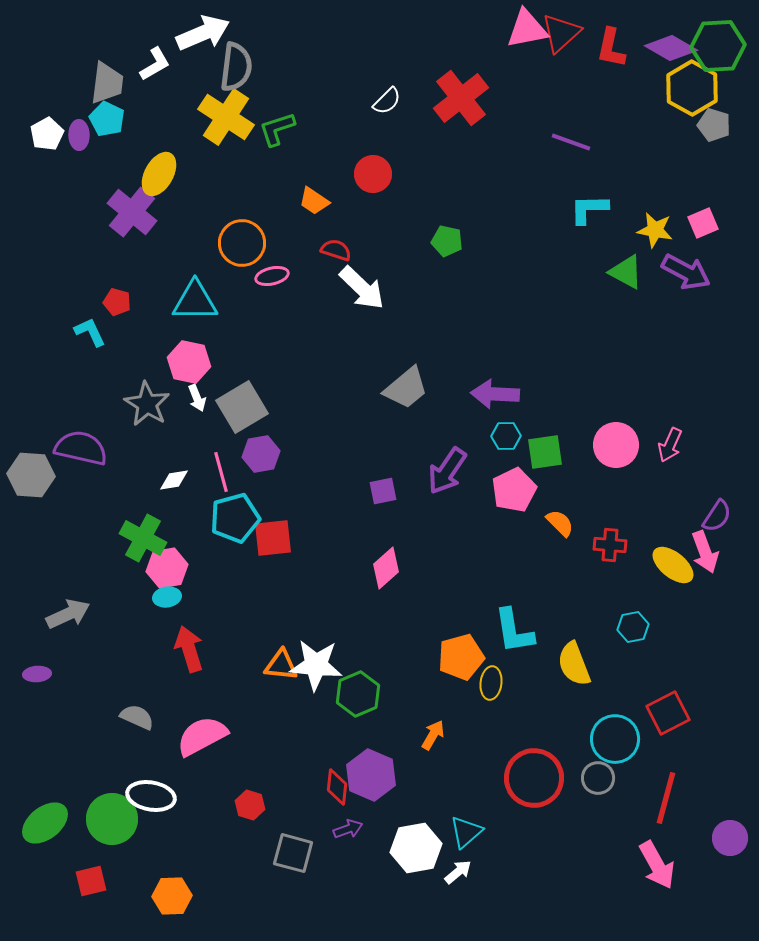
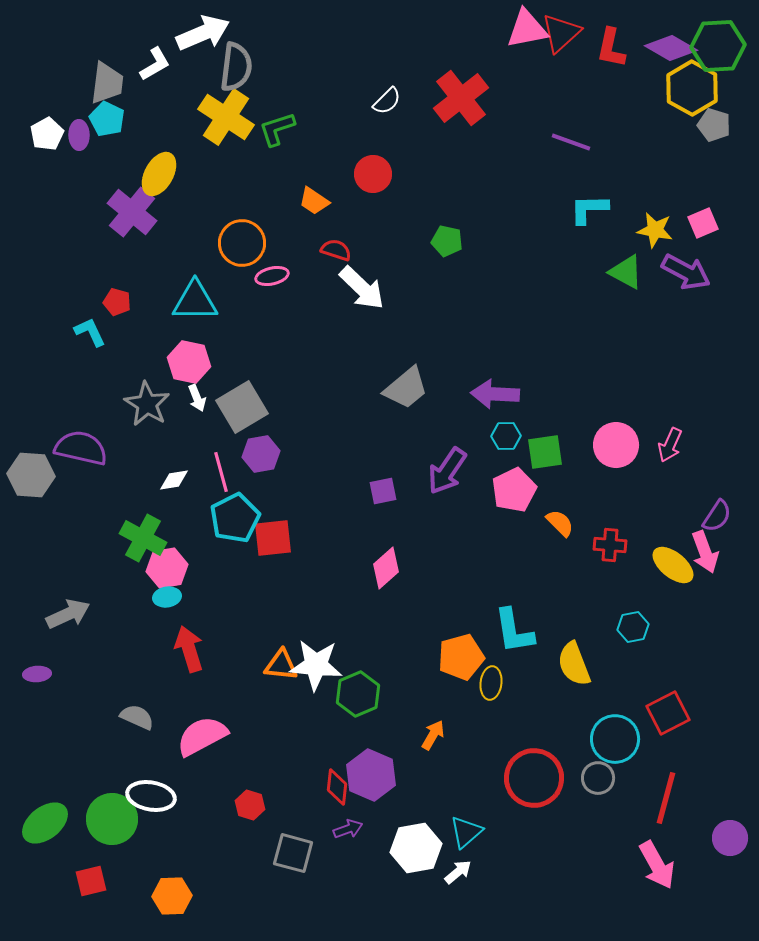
cyan pentagon at (235, 518): rotated 12 degrees counterclockwise
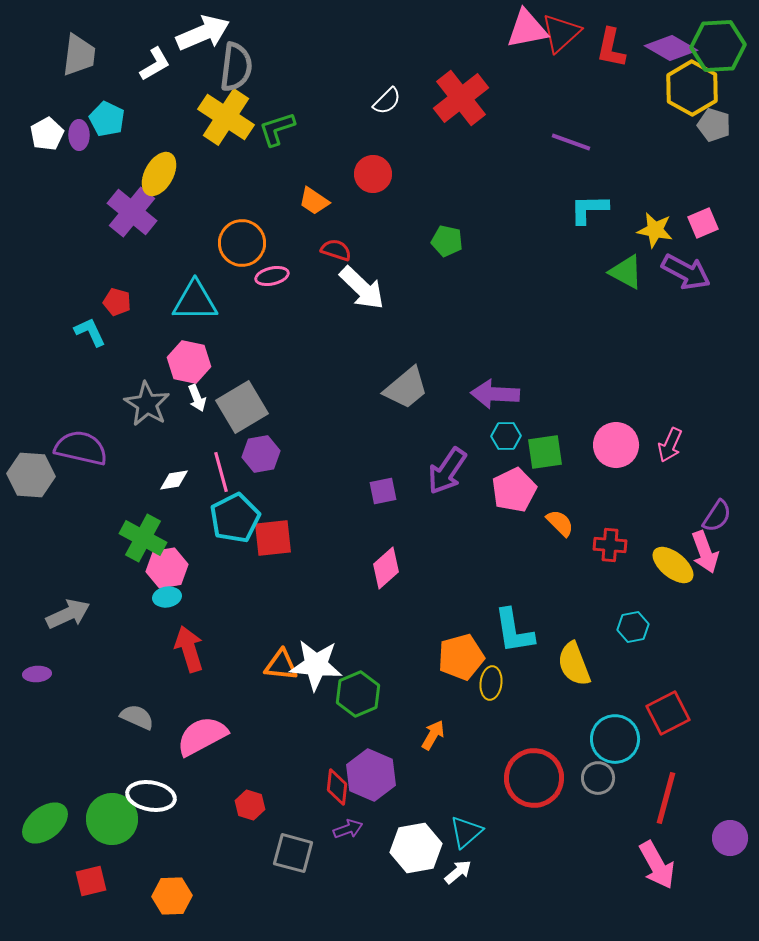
gray trapezoid at (107, 83): moved 28 px left, 28 px up
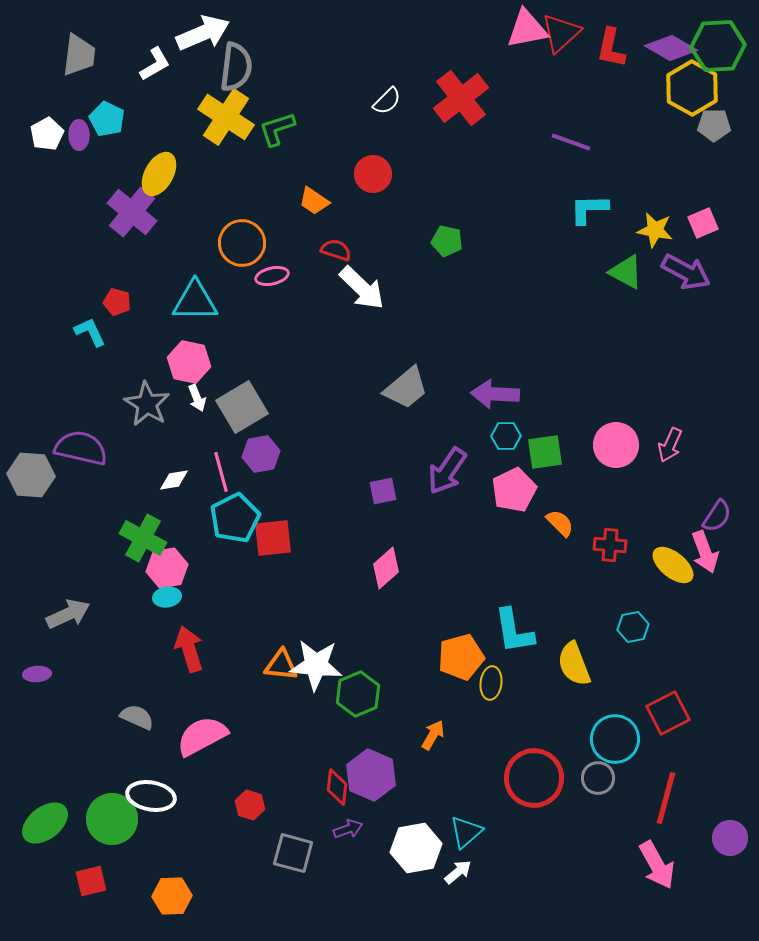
gray pentagon at (714, 125): rotated 16 degrees counterclockwise
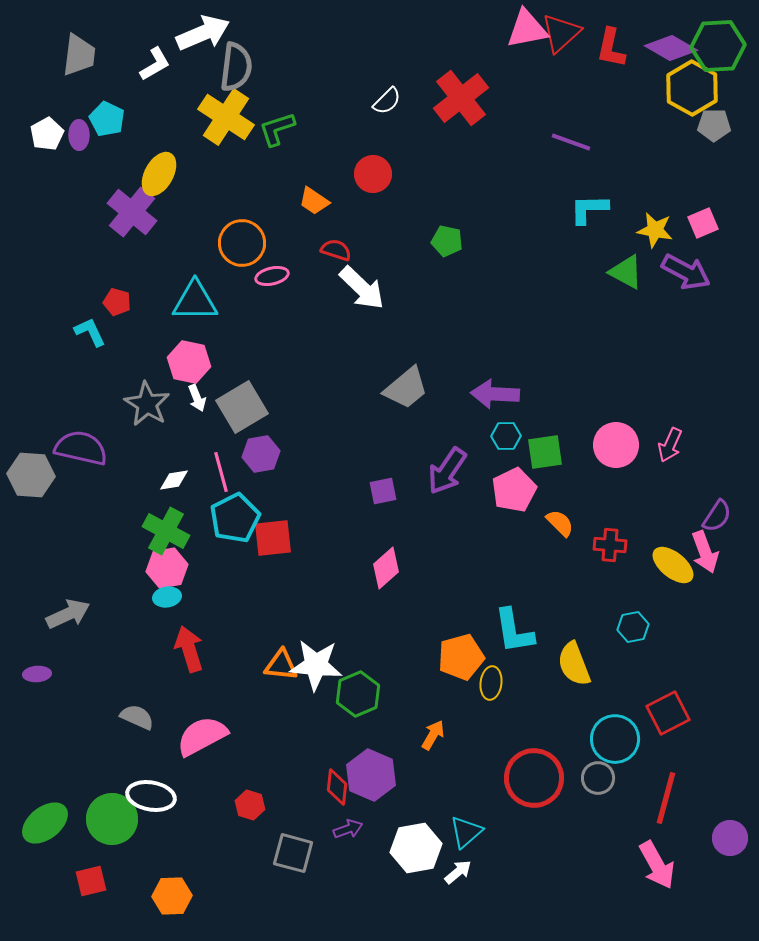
green cross at (143, 538): moved 23 px right, 7 px up
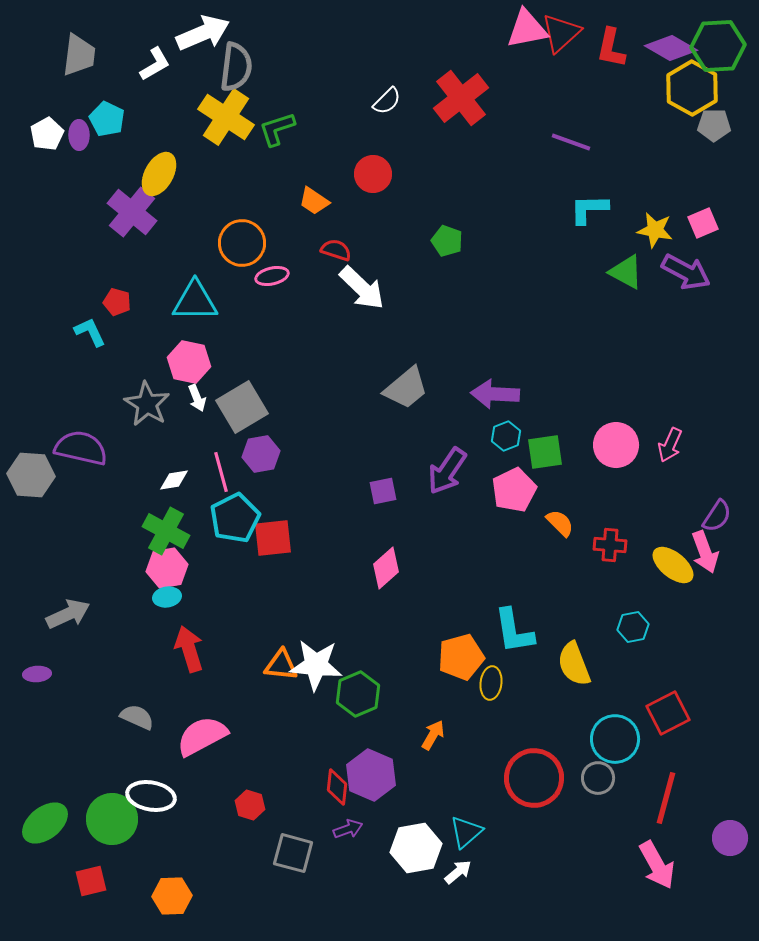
green pentagon at (447, 241): rotated 8 degrees clockwise
cyan hexagon at (506, 436): rotated 20 degrees counterclockwise
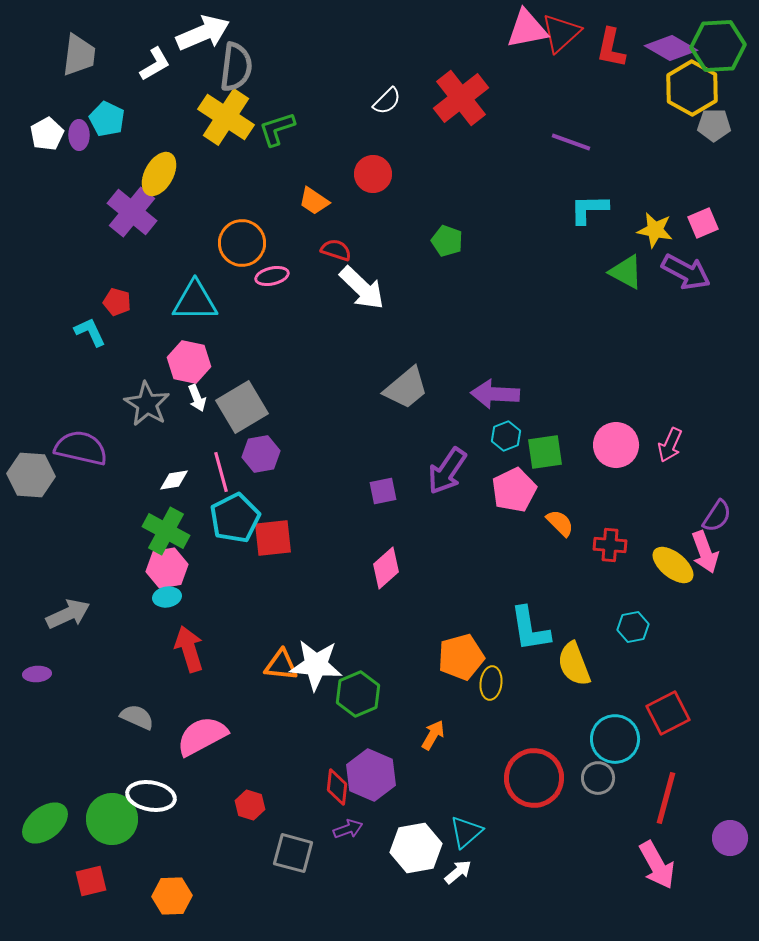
cyan L-shape at (514, 631): moved 16 px right, 2 px up
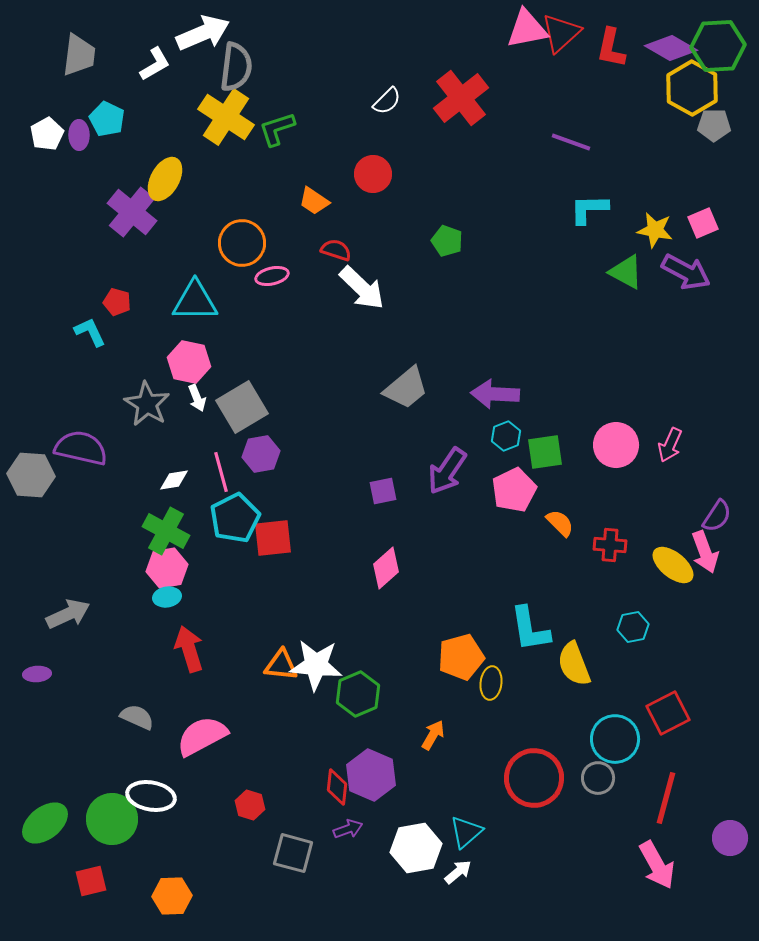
yellow ellipse at (159, 174): moved 6 px right, 5 px down
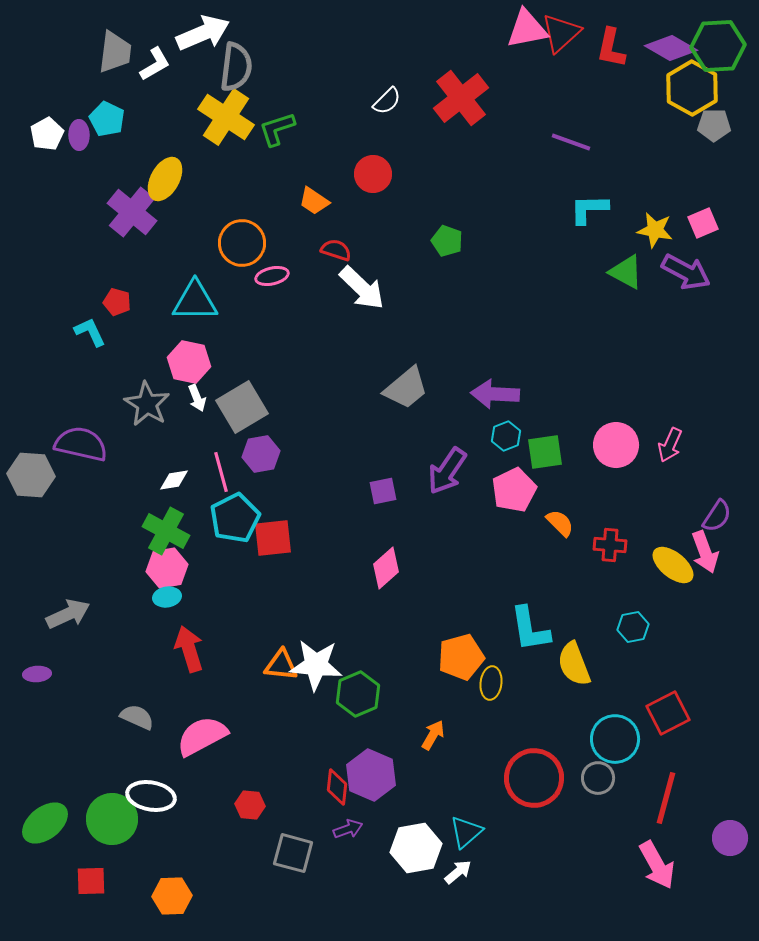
gray trapezoid at (79, 55): moved 36 px right, 3 px up
purple semicircle at (81, 448): moved 4 px up
red hexagon at (250, 805): rotated 12 degrees counterclockwise
red square at (91, 881): rotated 12 degrees clockwise
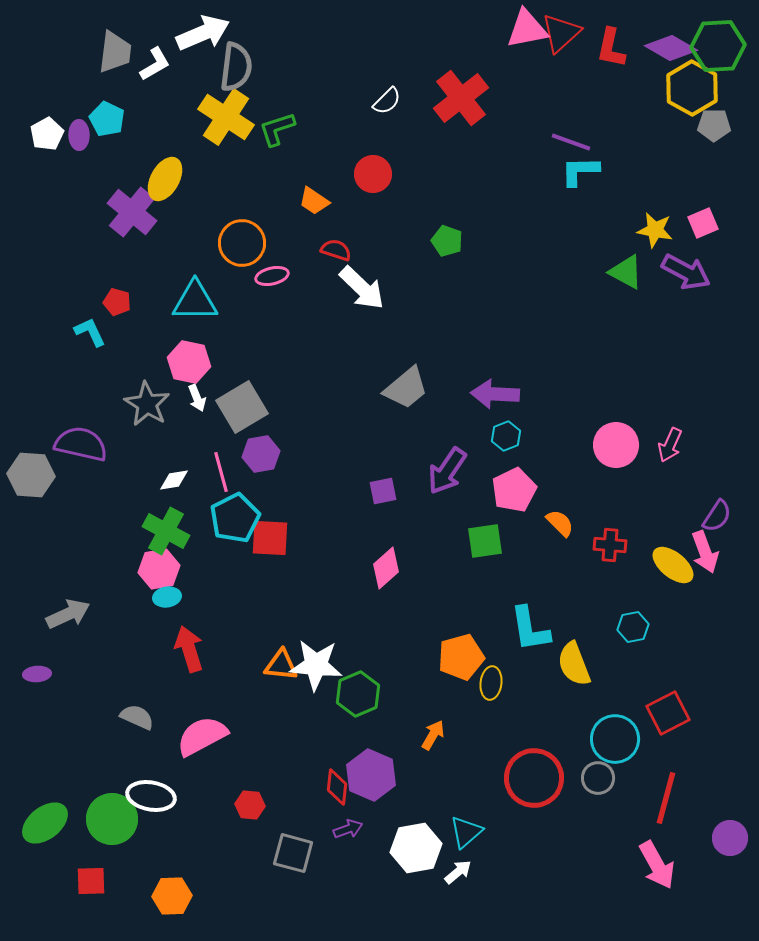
cyan L-shape at (589, 209): moved 9 px left, 38 px up
green square at (545, 452): moved 60 px left, 89 px down
red square at (273, 538): moved 3 px left; rotated 9 degrees clockwise
pink hexagon at (167, 568): moved 8 px left, 1 px down
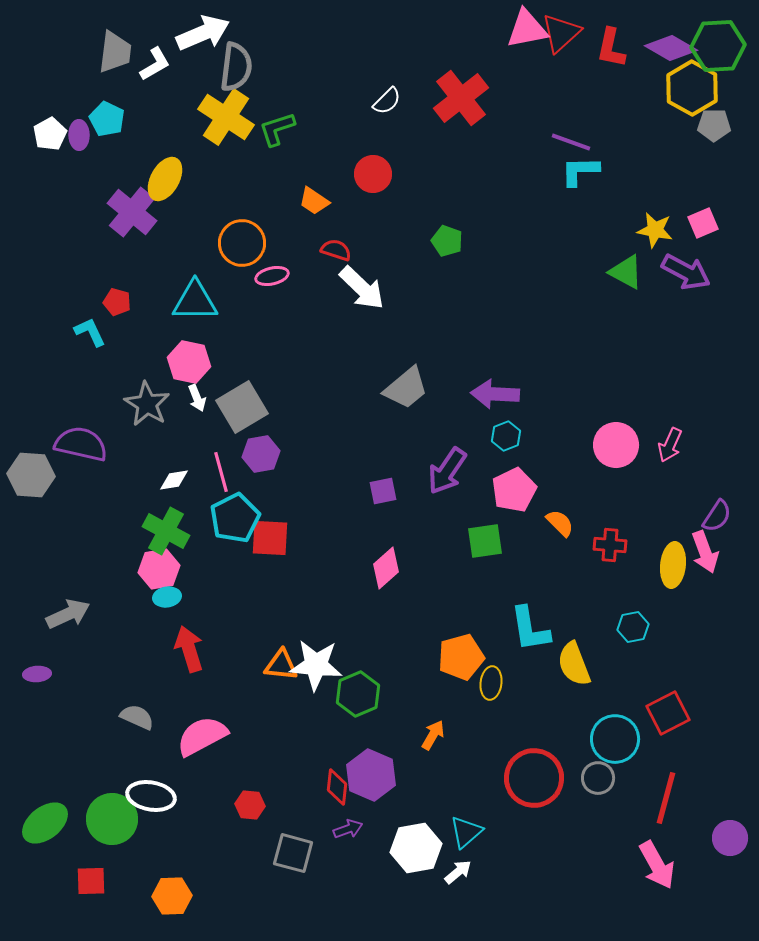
white pentagon at (47, 134): moved 3 px right
yellow ellipse at (673, 565): rotated 57 degrees clockwise
